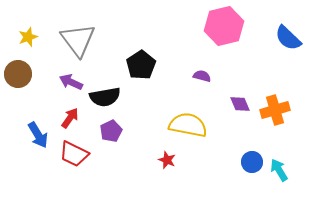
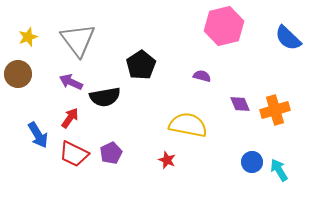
purple pentagon: moved 22 px down
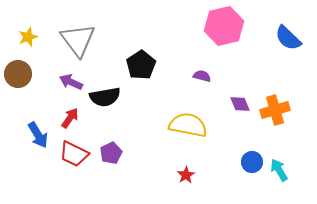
red star: moved 19 px right, 15 px down; rotated 18 degrees clockwise
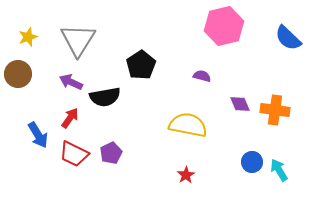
gray triangle: rotated 9 degrees clockwise
orange cross: rotated 24 degrees clockwise
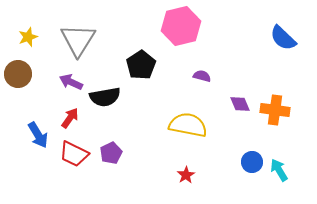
pink hexagon: moved 43 px left
blue semicircle: moved 5 px left
